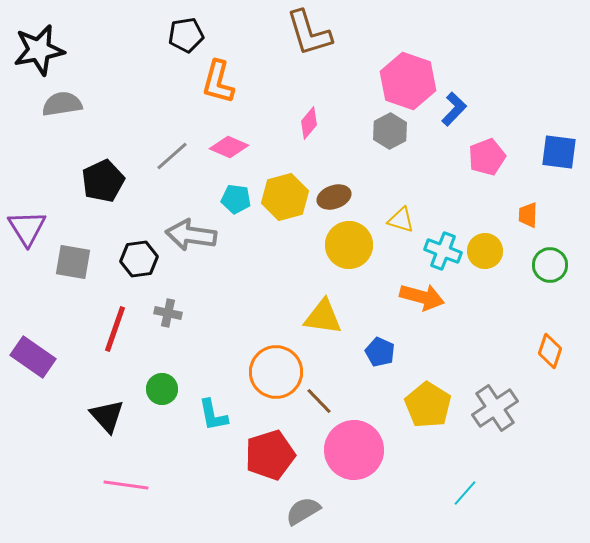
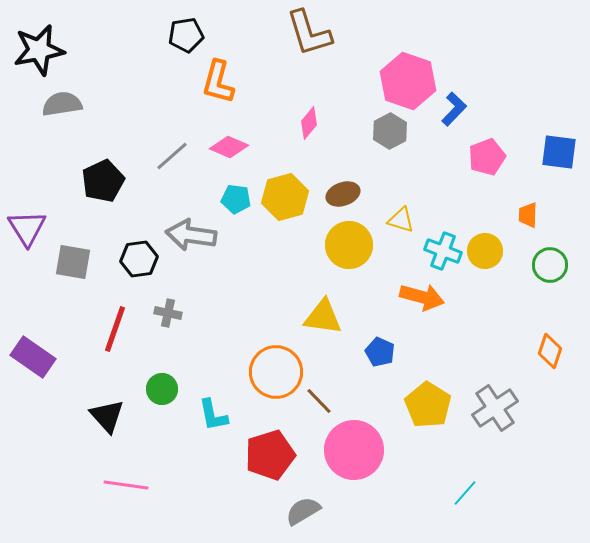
brown ellipse at (334, 197): moved 9 px right, 3 px up
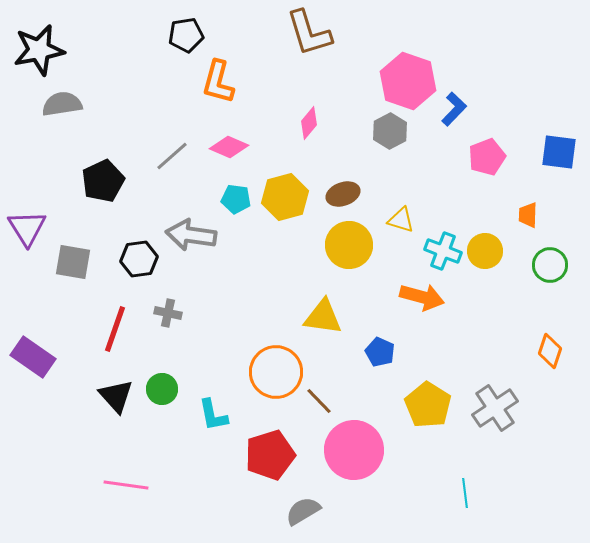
black triangle at (107, 416): moved 9 px right, 20 px up
cyan line at (465, 493): rotated 48 degrees counterclockwise
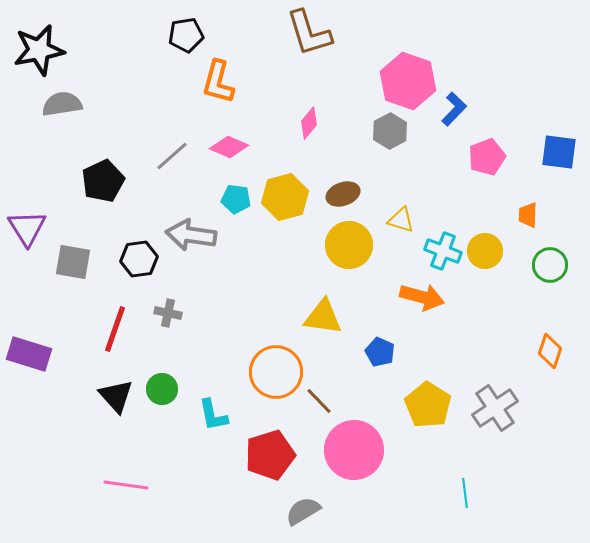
purple rectangle at (33, 357): moved 4 px left, 3 px up; rotated 18 degrees counterclockwise
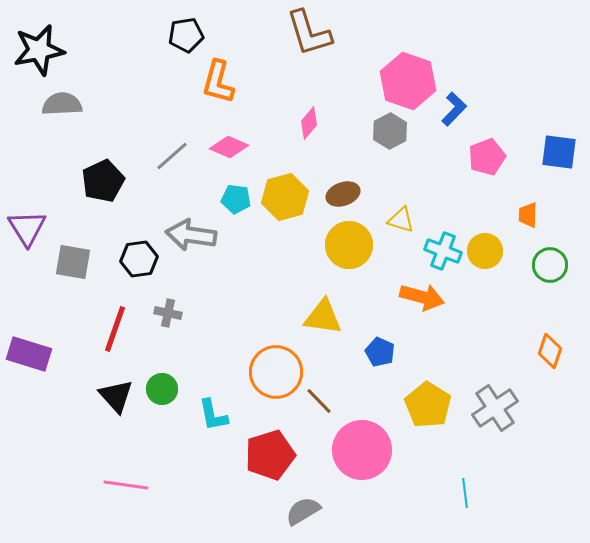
gray semicircle at (62, 104): rotated 6 degrees clockwise
pink circle at (354, 450): moved 8 px right
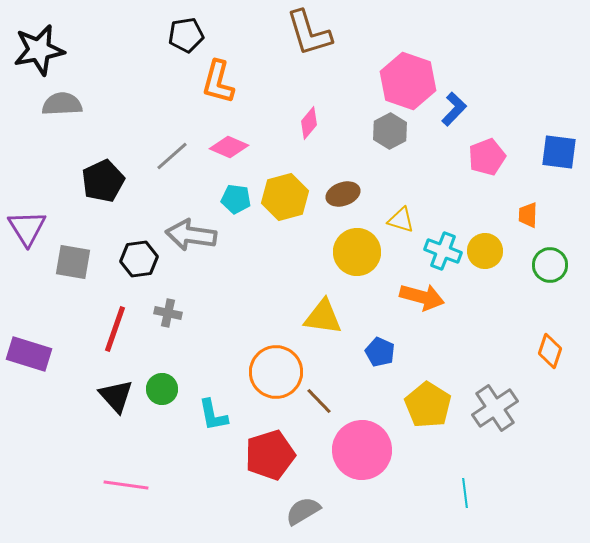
yellow circle at (349, 245): moved 8 px right, 7 px down
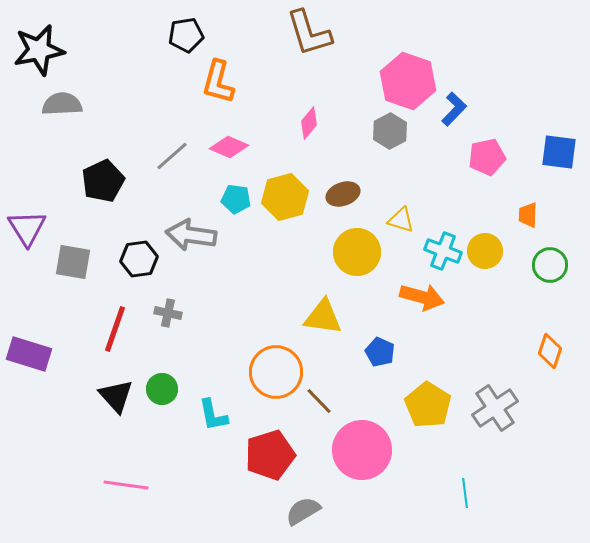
pink pentagon at (487, 157): rotated 9 degrees clockwise
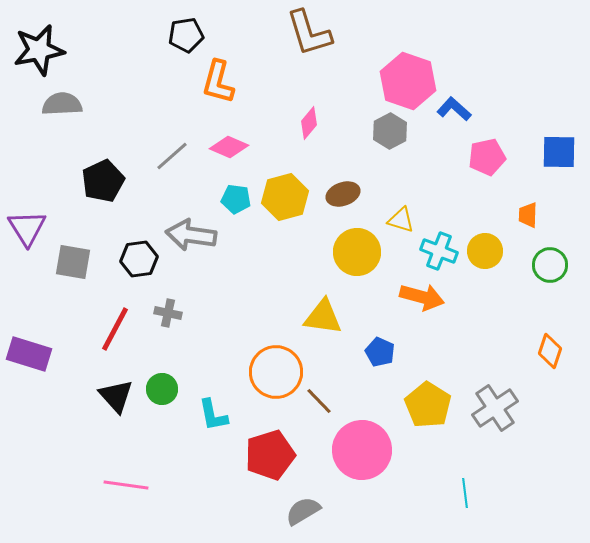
blue L-shape at (454, 109): rotated 92 degrees counterclockwise
blue square at (559, 152): rotated 6 degrees counterclockwise
cyan cross at (443, 251): moved 4 px left
red line at (115, 329): rotated 9 degrees clockwise
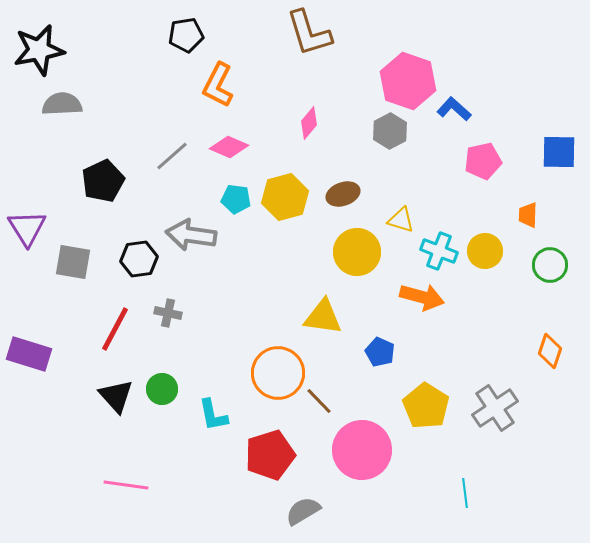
orange L-shape at (218, 82): moved 3 px down; rotated 12 degrees clockwise
pink pentagon at (487, 157): moved 4 px left, 4 px down
orange circle at (276, 372): moved 2 px right, 1 px down
yellow pentagon at (428, 405): moved 2 px left, 1 px down
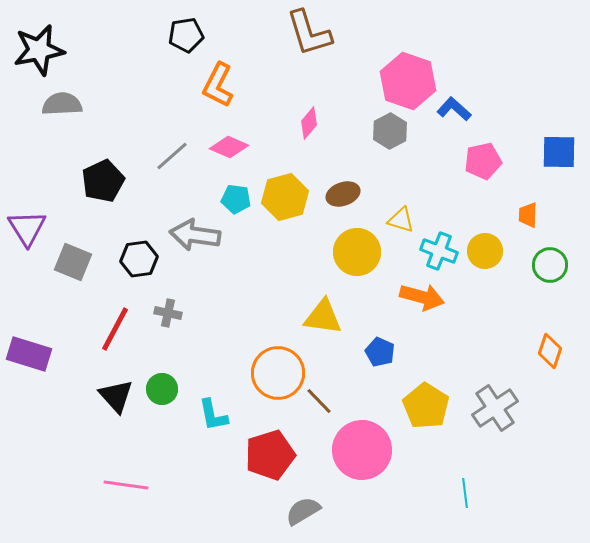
gray arrow at (191, 235): moved 4 px right
gray square at (73, 262): rotated 12 degrees clockwise
